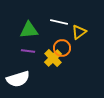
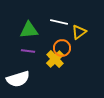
yellow cross: moved 2 px right, 1 px down
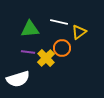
green triangle: moved 1 px right, 1 px up
purple line: moved 1 px down
yellow cross: moved 9 px left, 1 px up
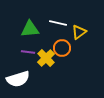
white line: moved 1 px left, 1 px down
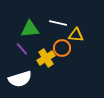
yellow triangle: moved 3 px left, 3 px down; rotated 42 degrees clockwise
purple line: moved 6 px left, 3 px up; rotated 40 degrees clockwise
yellow cross: rotated 12 degrees clockwise
white semicircle: moved 2 px right
